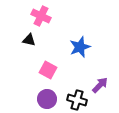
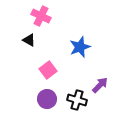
black triangle: rotated 16 degrees clockwise
pink square: rotated 24 degrees clockwise
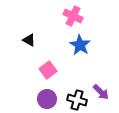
pink cross: moved 32 px right
blue star: moved 2 px up; rotated 20 degrees counterclockwise
purple arrow: moved 1 px right, 7 px down; rotated 90 degrees clockwise
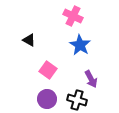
pink square: rotated 18 degrees counterclockwise
purple arrow: moved 10 px left, 13 px up; rotated 18 degrees clockwise
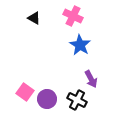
black triangle: moved 5 px right, 22 px up
pink square: moved 23 px left, 22 px down
black cross: rotated 12 degrees clockwise
